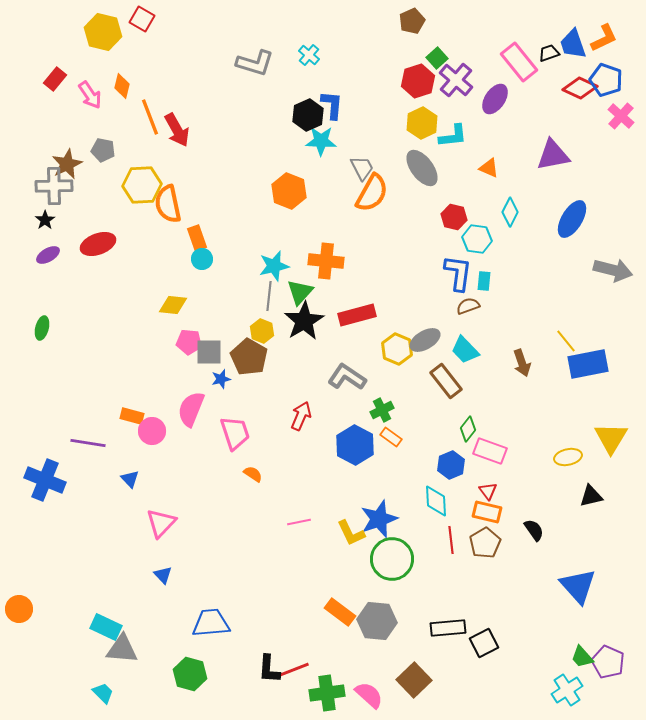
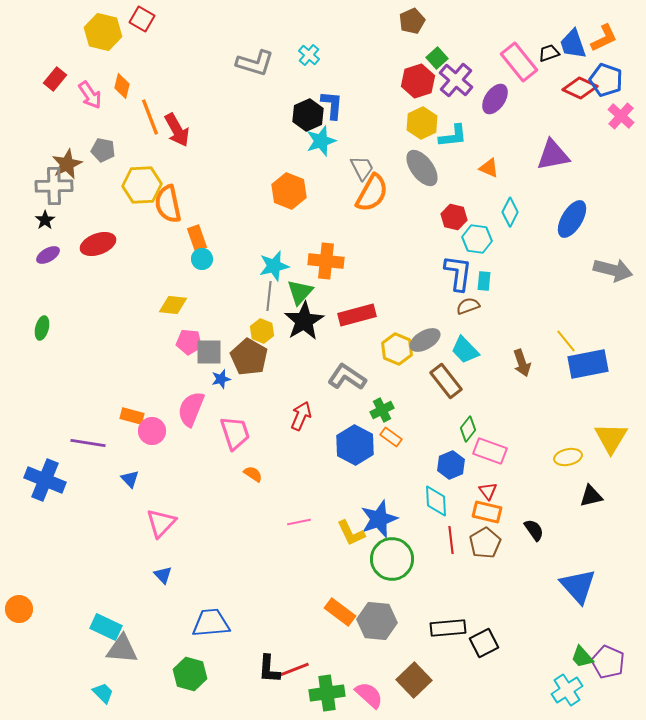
cyan star at (321, 141): rotated 20 degrees counterclockwise
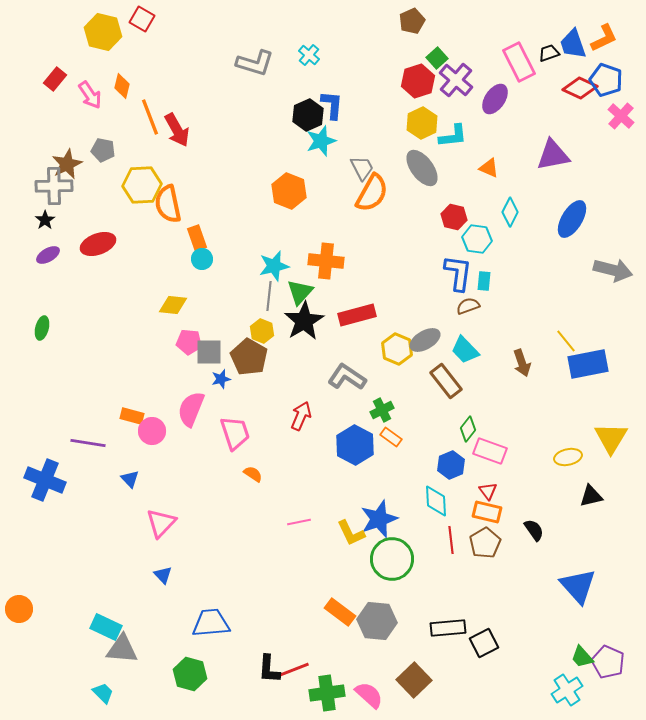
pink rectangle at (519, 62): rotated 12 degrees clockwise
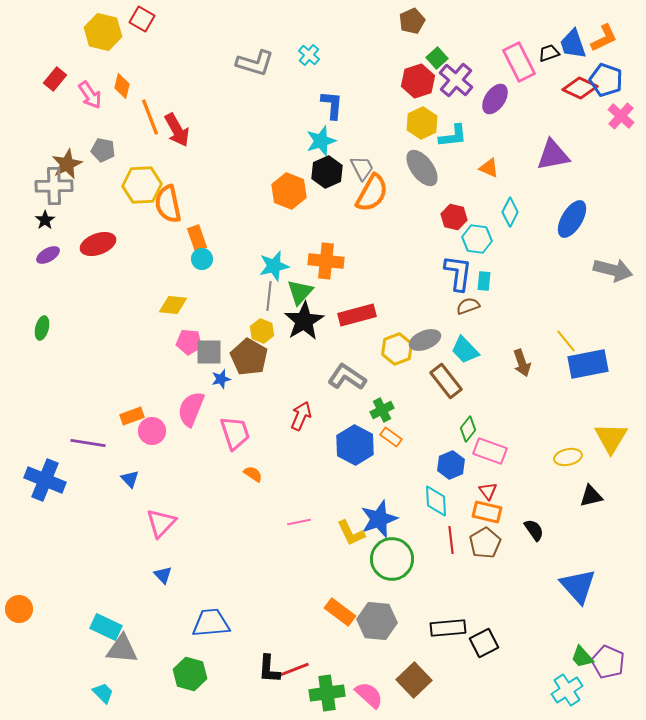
black hexagon at (308, 115): moved 19 px right, 57 px down
gray ellipse at (425, 340): rotated 8 degrees clockwise
yellow hexagon at (397, 349): rotated 16 degrees clockwise
orange rectangle at (132, 416): rotated 35 degrees counterclockwise
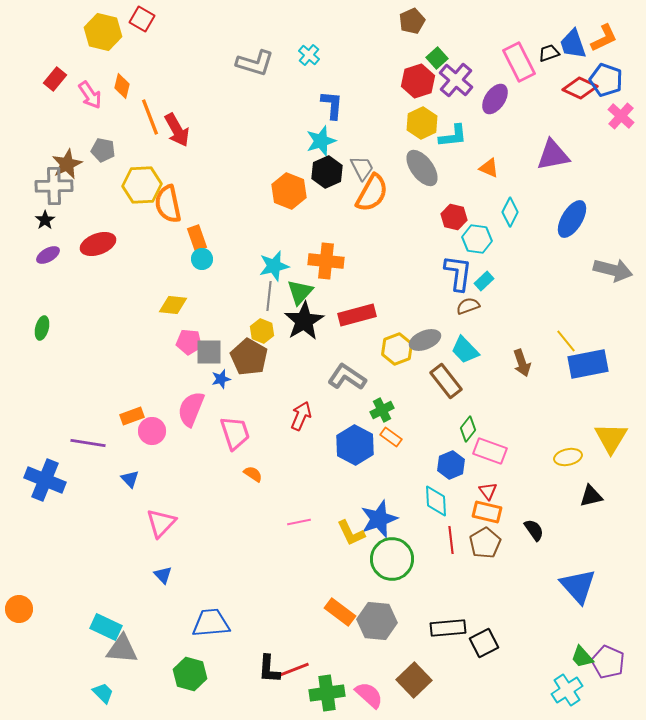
cyan rectangle at (484, 281): rotated 42 degrees clockwise
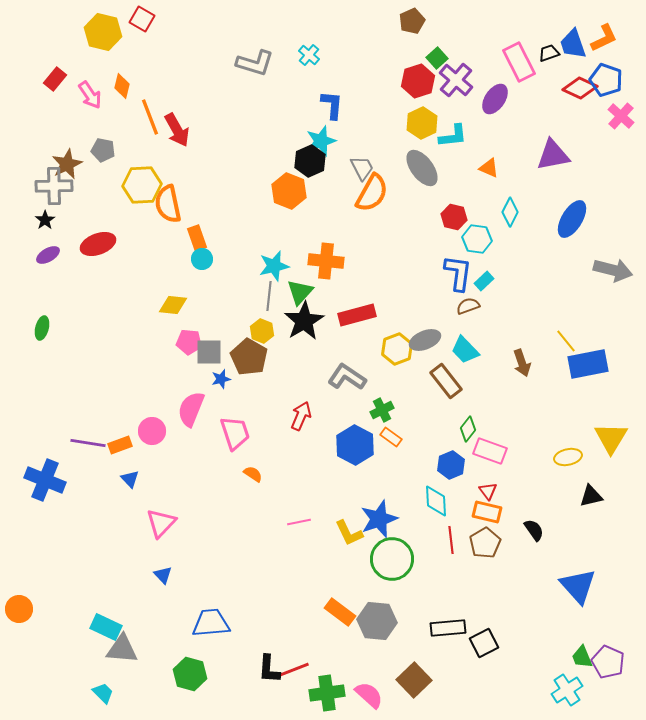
black hexagon at (327, 172): moved 17 px left, 11 px up
orange rectangle at (132, 416): moved 12 px left, 29 px down
yellow L-shape at (351, 533): moved 2 px left
green trapezoid at (582, 657): rotated 20 degrees clockwise
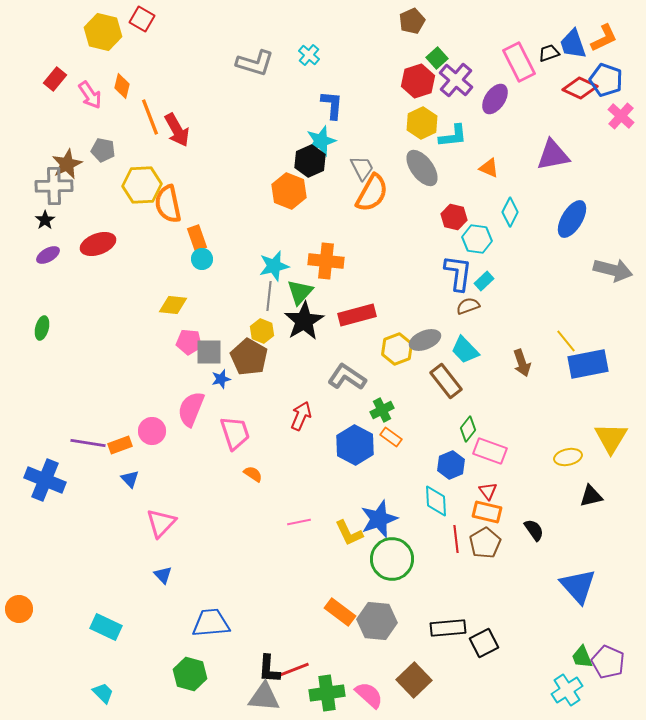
red line at (451, 540): moved 5 px right, 1 px up
gray triangle at (122, 649): moved 142 px right, 48 px down
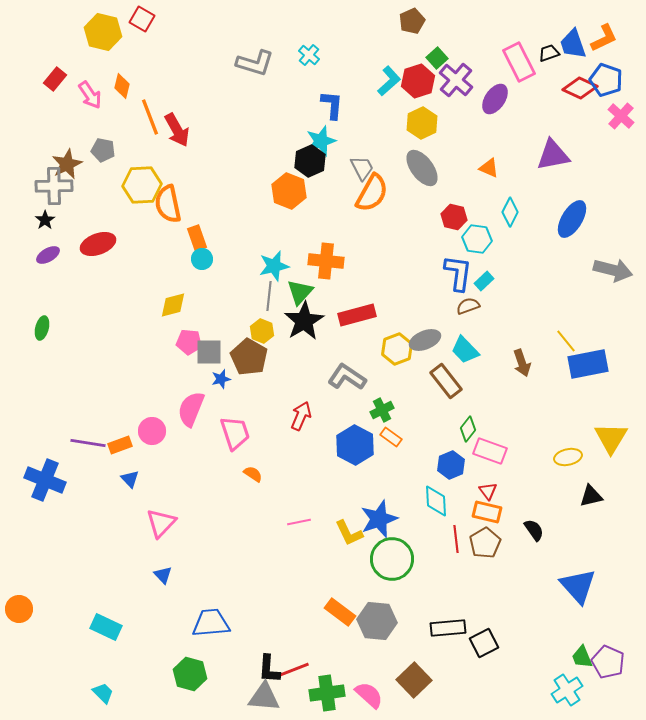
cyan L-shape at (453, 136): moved 64 px left, 55 px up; rotated 36 degrees counterclockwise
yellow diamond at (173, 305): rotated 20 degrees counterclockwise
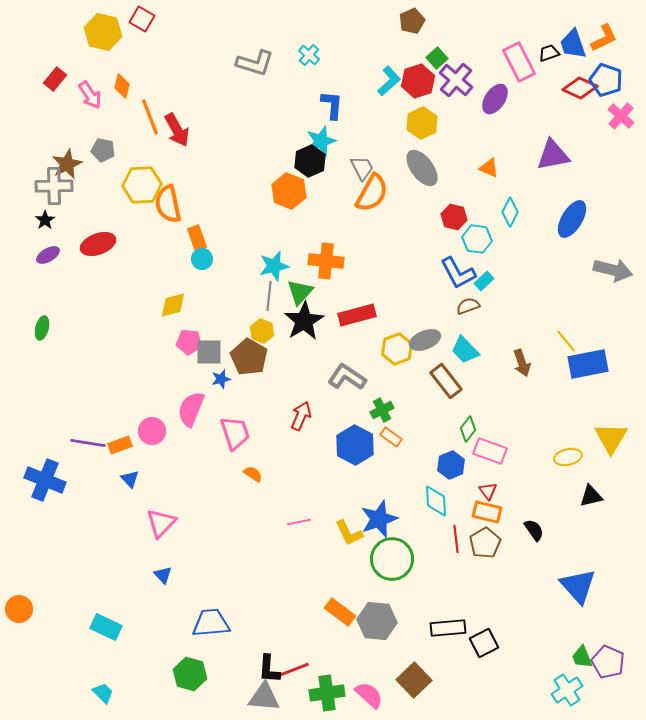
blue L-shape at (458, 273): rotated 144 degrees clockwise
